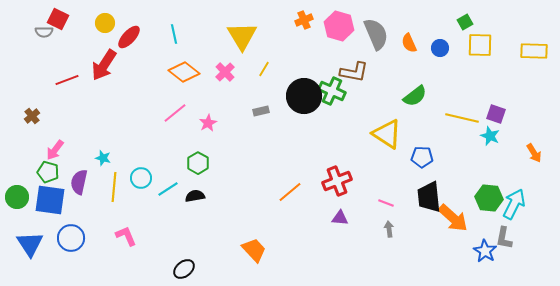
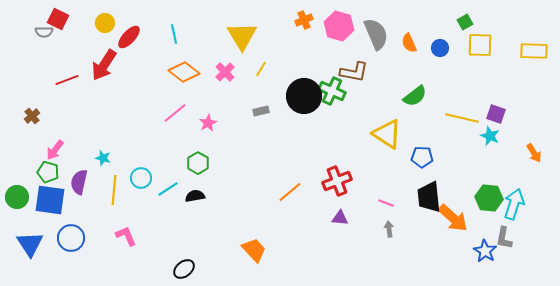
yellow line at (264, 69): moved 3 px left
yellow line at (114, 187): moved 3 px down
cyan arrow at (514, 204): rotated 8 degrees counterclockwise
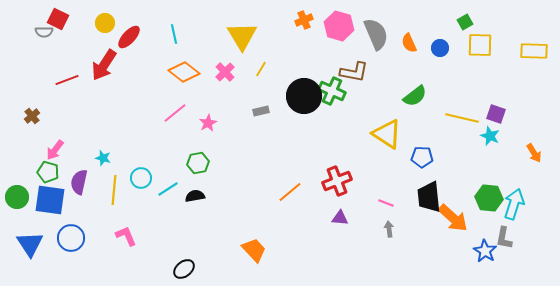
green hexagon at (198, 163): rotated 20 degrees clockwise
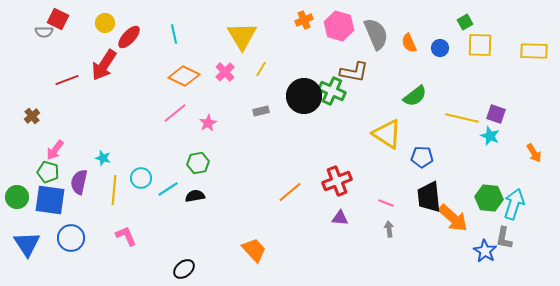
orange diamond at (184, 72): moved 4 px down; rotated 12 degrees counterclockwise
blue triangle at (30, 244): moved 3 px left
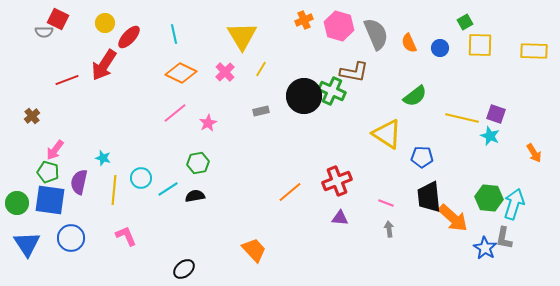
orange diamond at (184, 76): moved 3 px left, 3 px up
green circle at (17, 197): moved 6 px down
blue star at (485, 251): moved 3 px up
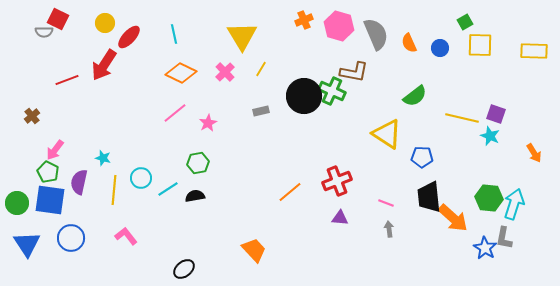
green pentagon at (48, 172): rotated 10 degrees clockwise
pink L-shape at (126, 236): rotated 15 degrees counterclockwise
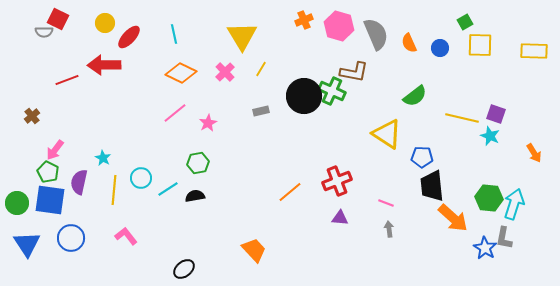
red arrow at (104, 65): rotated 56 degrees clockwise
cyan star at (103, 158): rotated 14 degrees clockwise
black trapezoid at (429, 197): moved 3 px right, 11 px up
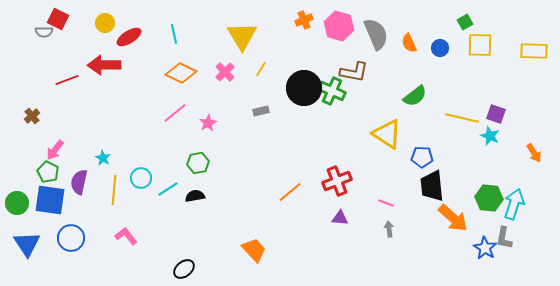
red ellipse at (129, 37): rotated 15 degrees clockwise
black circle at (304, 96): moved 8 px up
